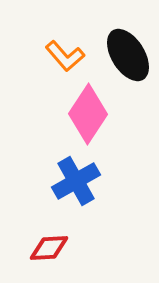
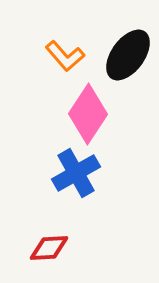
black ellipse: rotated 68 degrees clockwise
blue cross: moved 8 px up
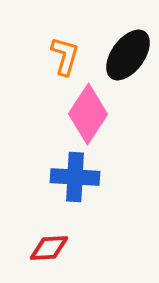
orange L-shape: rotated 123 degrees counterclockwise
blue cross: moved 1 px left, 4 px down; rotated 33 degrees clockwise
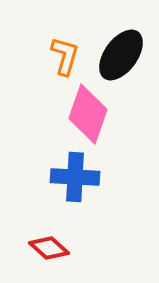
black ellipse: moved 7 px left
pink diamond: rotated 14 degrees counterclockwise
red diamond: rotated 45 degrees clockwise
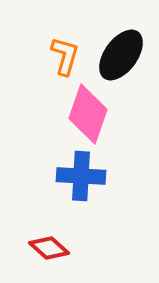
blue cross: moved 6 px right, 1 px up
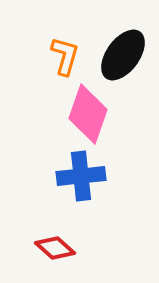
black ellipse: moved 2 px right
blue cross: rotated 9 degrees counterclockwise
red diamond: moved 6 px right
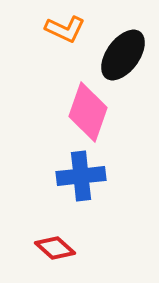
orange L-shape: moved 27 px up; rotated 99 degrees clockwise
pink diamond: moved 2 px up
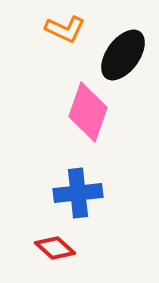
blue cross: moved 3 px left, 17 px down
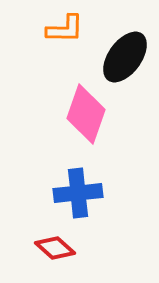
orange L-shape: rotated 24 degrees counterclockwise
black ellipse: moved 2 px right, 2 px down
pink diamond: moved 2 px left, 2 px down
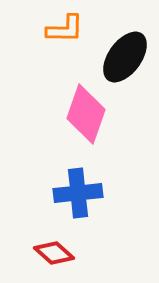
red diamond: moved 1 px left, 5 px down
